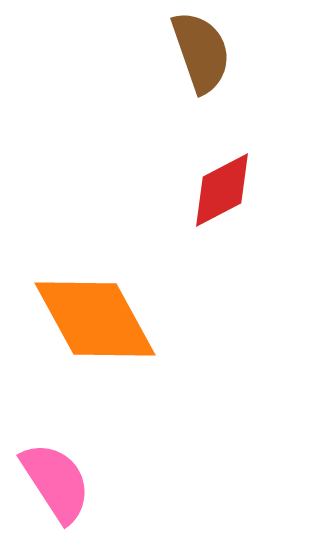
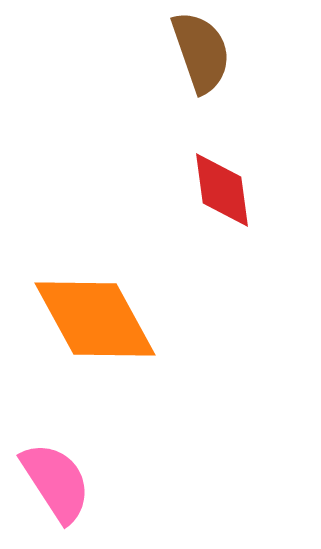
red diamond: rotated 70 degrees counterclockwise
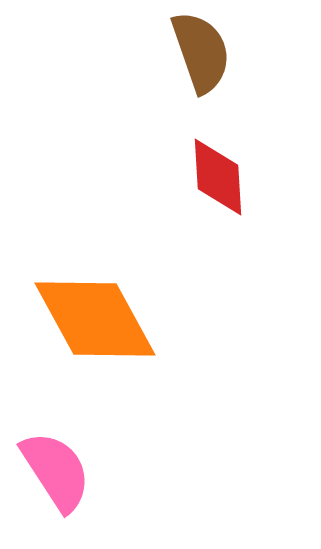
red diamond: moved 4 px left, 13 px up; rotated 4 degrees clockwise
pink semicircle: moved 11 px up
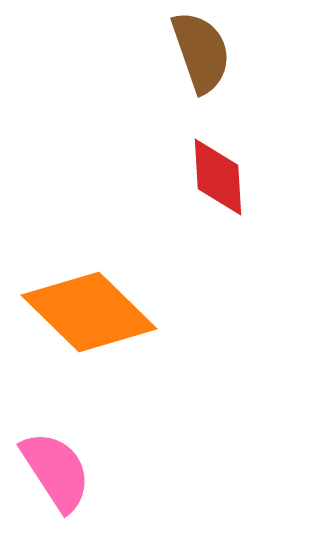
orange diamond: moved 6 px left, 7 px up; rotated 17 degrees counterclockwise
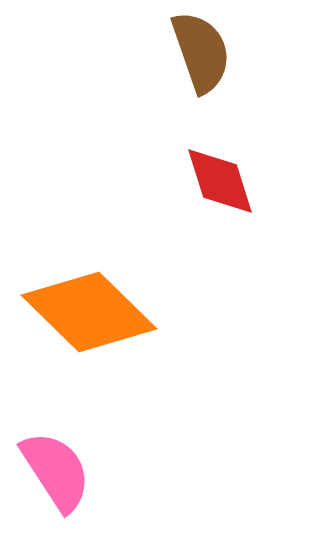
red diamond: moved 2 px right, 4 px down; rotated 14 degrees counterclockwise
